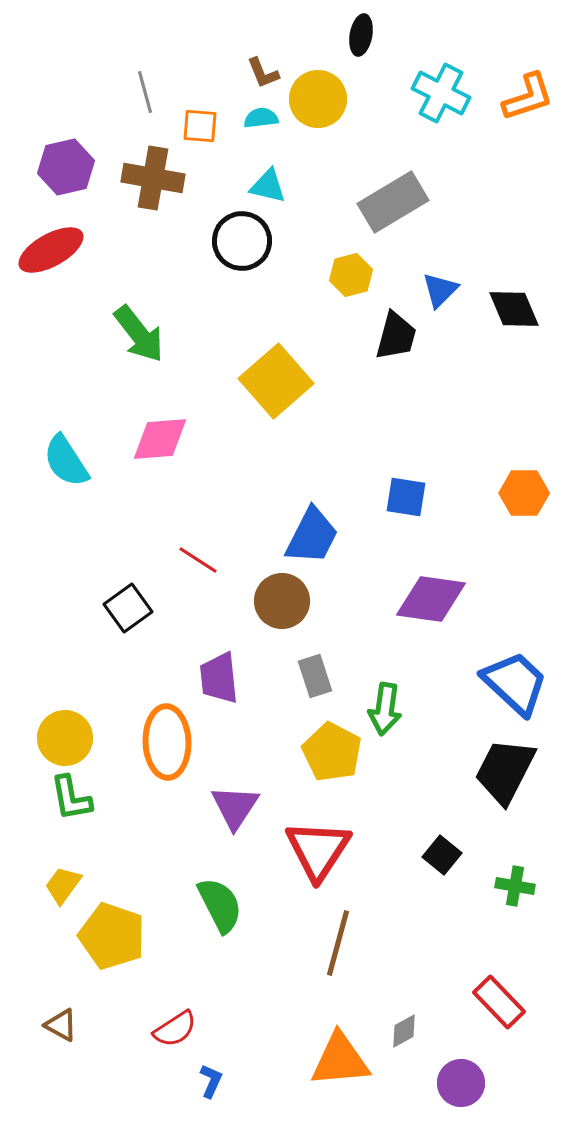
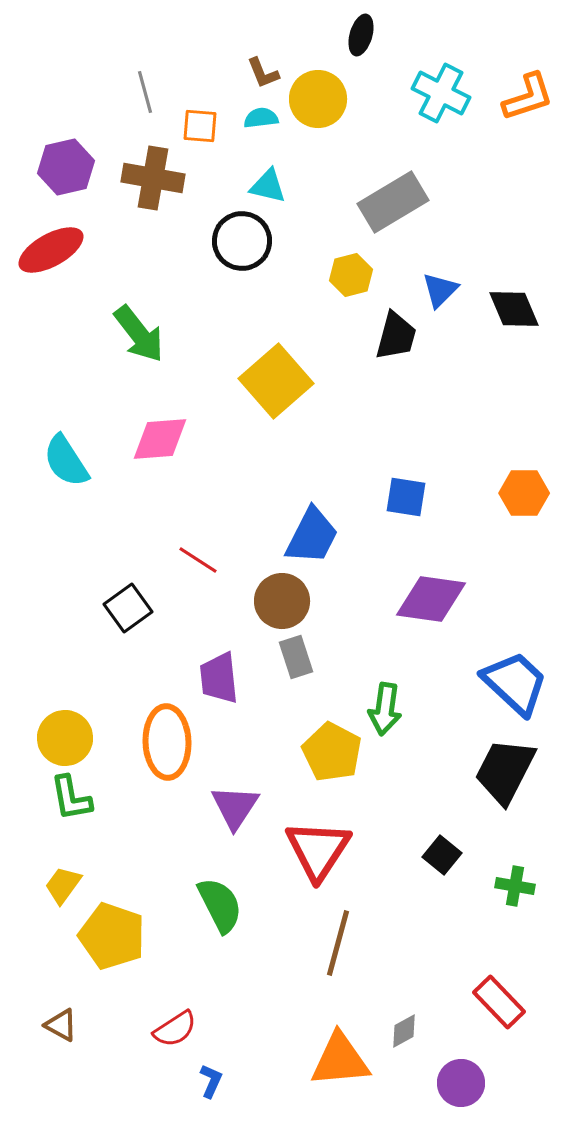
black ellipse at (361, 35): rotated 6 degrees clockwise
gray rectangle at (315, 676): moved 19 px left, 19 px up
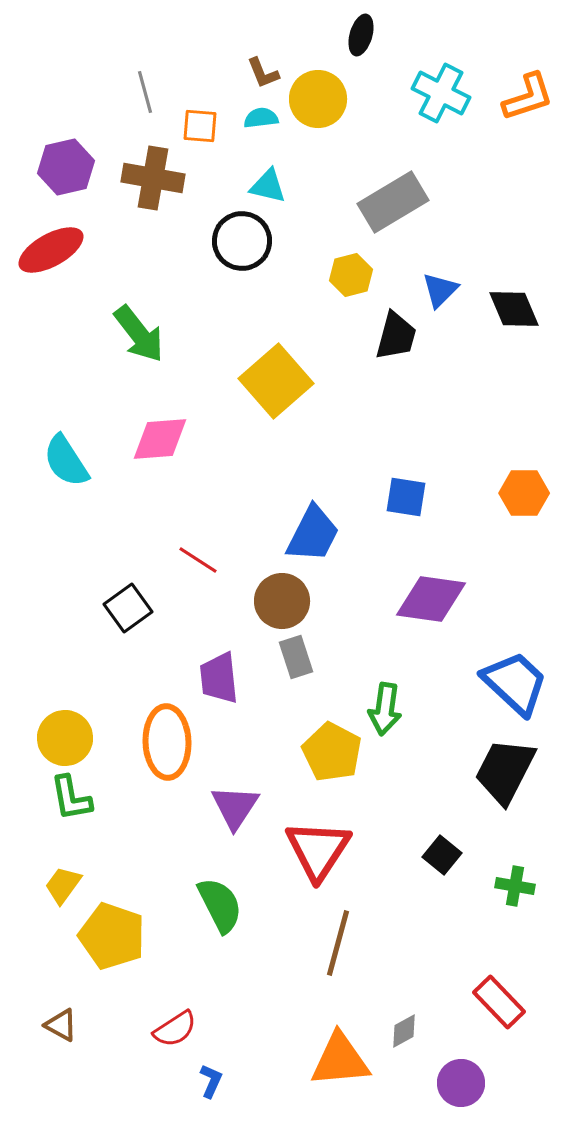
blue trapezoid at (312, 536): moved 1 px right, 2 px up
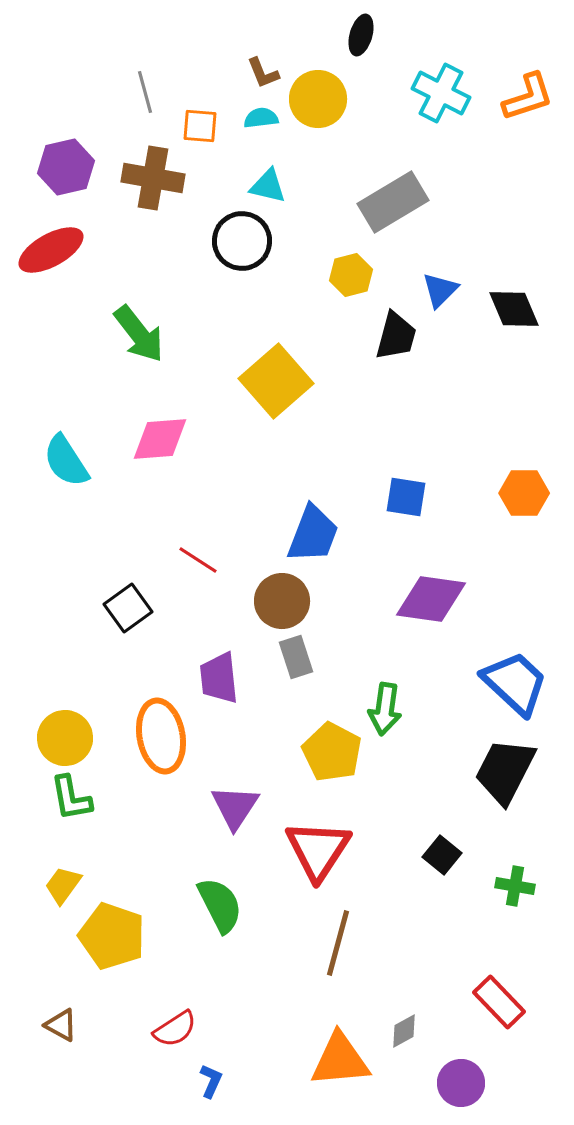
blue trapezoid at (313, 534): rotated 6 degrees counterclockwise
orange ellipse at (167, 742): moved 6 px left, 6 px up; rotated 8 degrees counterclockwise
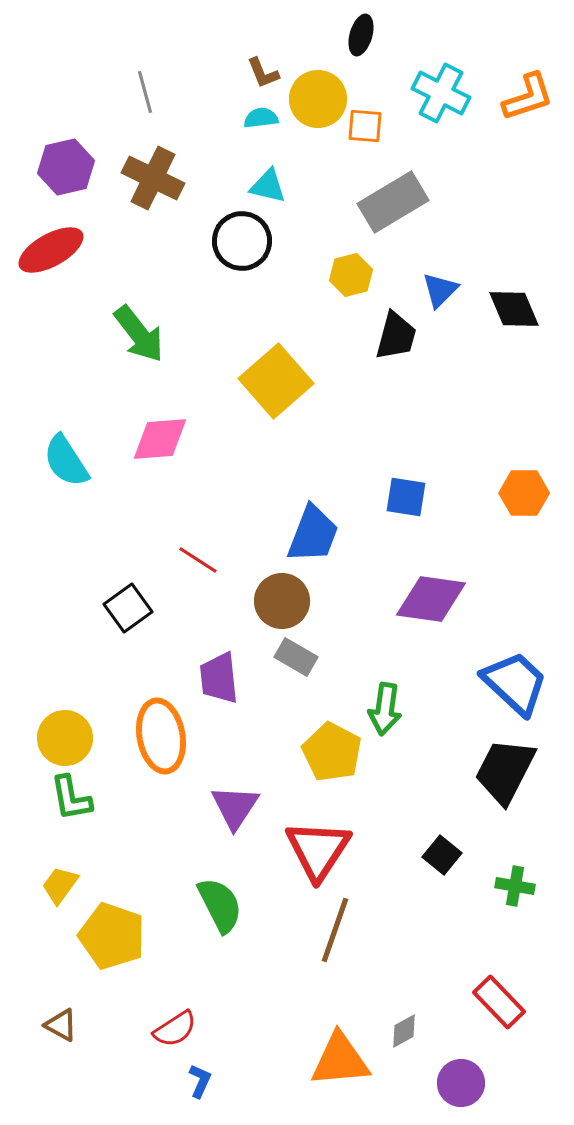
orange square at (200, 126): moved 165 px right
brown cross at (153, 178): rotated 16 degrees clockwise
gray rectangle at (296, 657): rotated 42 degrees counterclockwise
yellow trapezoid at (63, 885): moved 3 px left
brown line at (338, 943): moved 3 px left, 13 px up; rotated 4 degrees clockwise
blue L-shape at (211, 1081): moved 11 px left
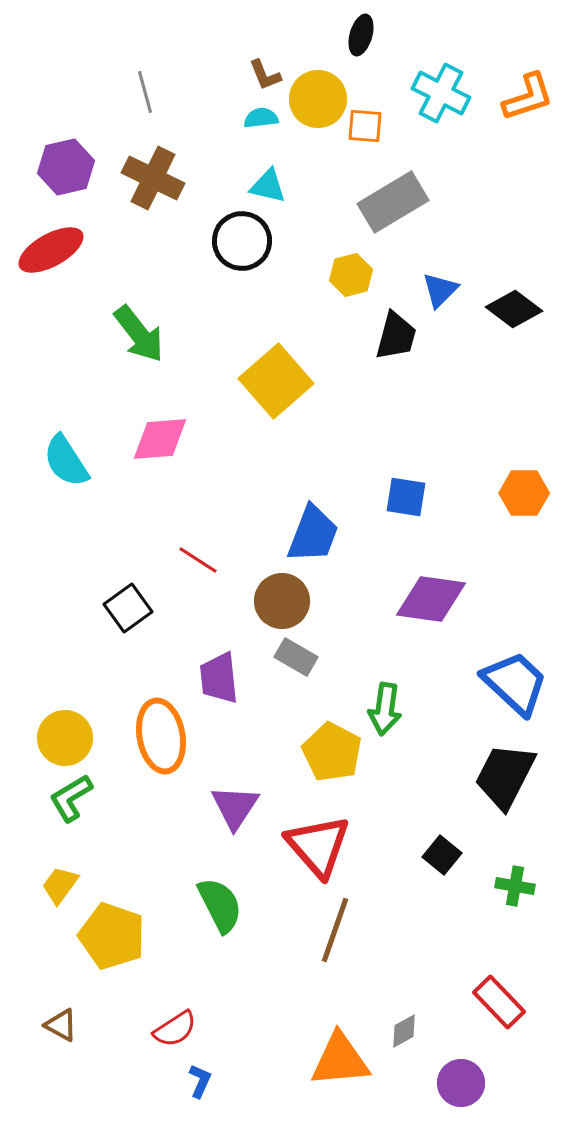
brown L-shape at (263, 73): moved 2 px right, 2 px down
black diamond at (514, 309): rotated 30 degrees counterclockwise
black trapezoid at (505, 771): moved 5 px down
green L-shape at (71, 798): rotated 69 degrees clockwise
red triangle at (318, 850): moved 4 px up; rotated 14 degrees counterclockwise
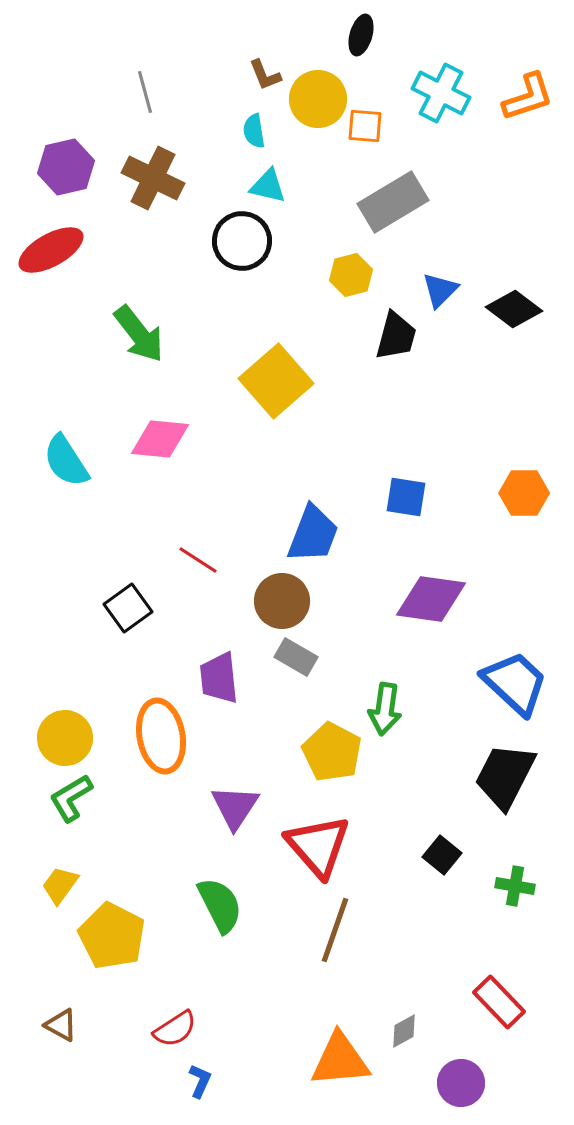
cyan semicircle at (261, 118): moved 7 px left, 13 px down; rotated 92 degrees counterclockwise
pink diamond at (160, 439): rotated 10 degrees clockwise
yellow pentagon at (112, 936): rotated 8 degrees clockwise
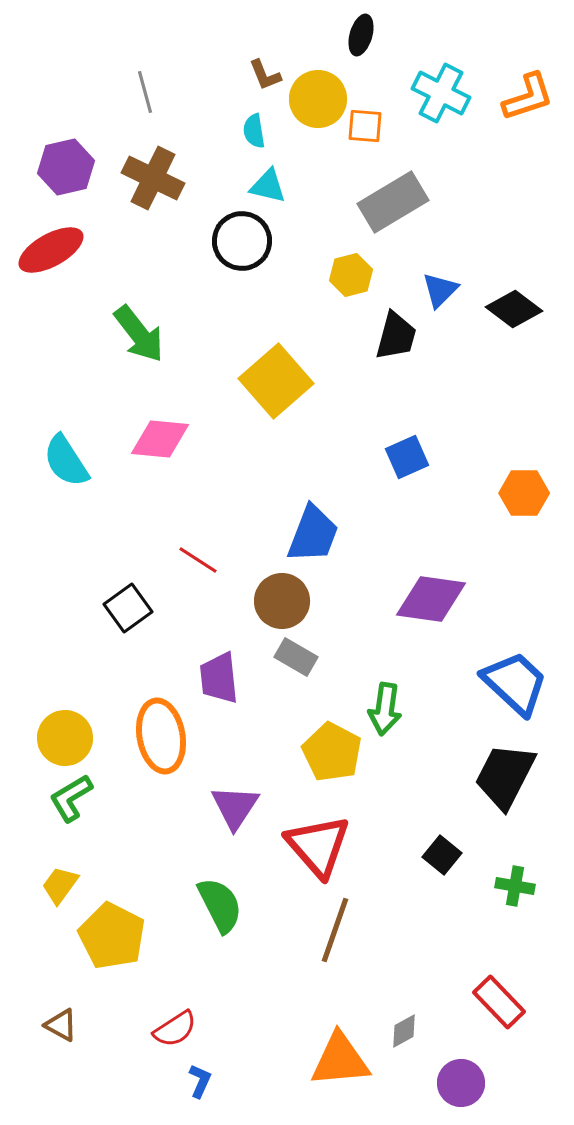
blue square at (406, 497): moved 1 px right, 40 px up; rotated 33 degrees counterclockwise
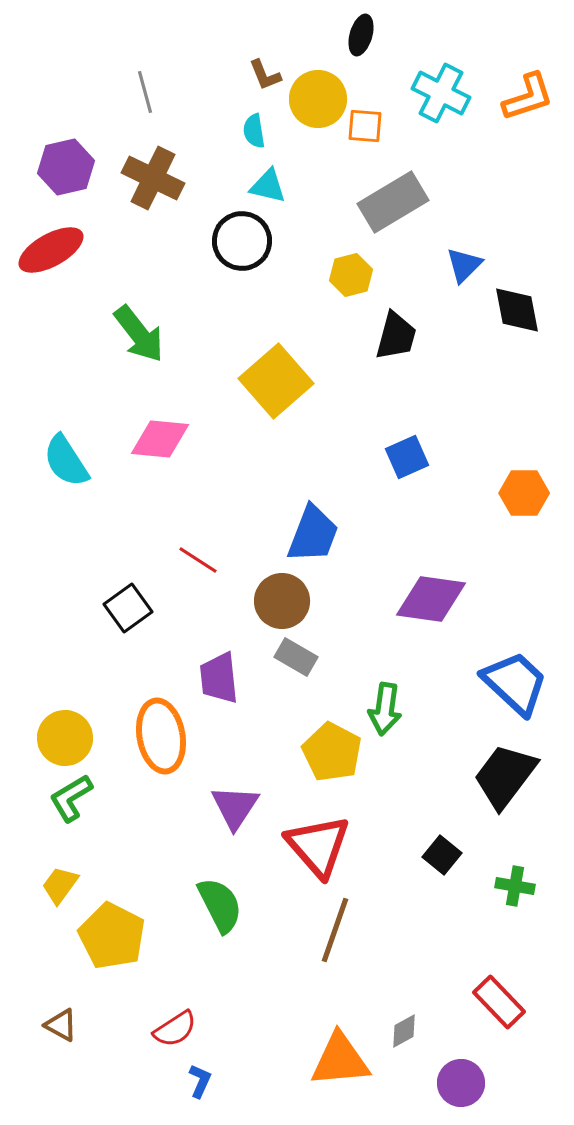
blue triangle at (440, 290): moved 24 px right, 25 px up
black diamond at (514, 309): moved 3 px right, 1 px down; rotated 42 degrees clockwise
black trapezoid at (505, 776): rotated 10 degrees clockwise
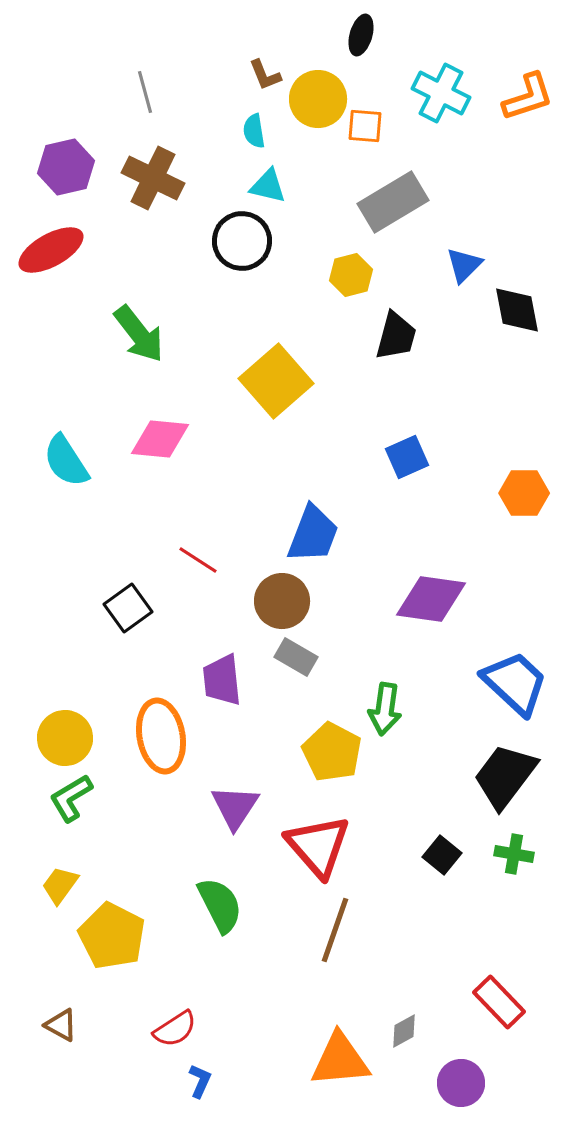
purple trapezoid at (219, 678): moved 3 px right, 2 px down
green cross at (515, 886): moved 1 px left, 32 px up
